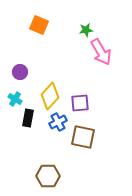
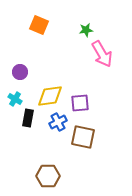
pink arrow: moved 1 px right, 2 px down
yellow diamond: rotated 40 degrees clockwise
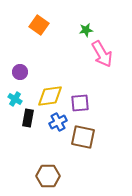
orange square: rotated 12 degrees clockwise
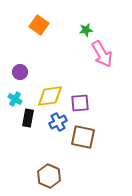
brown hexagon: moved 1 px right; rotated 25 degrees clockwise
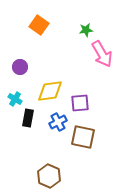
purple circle: moved 5 px up
yellow diamond: moved 5 px up
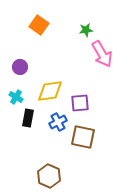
cyan cross: moved 1 px right, 2 px up
